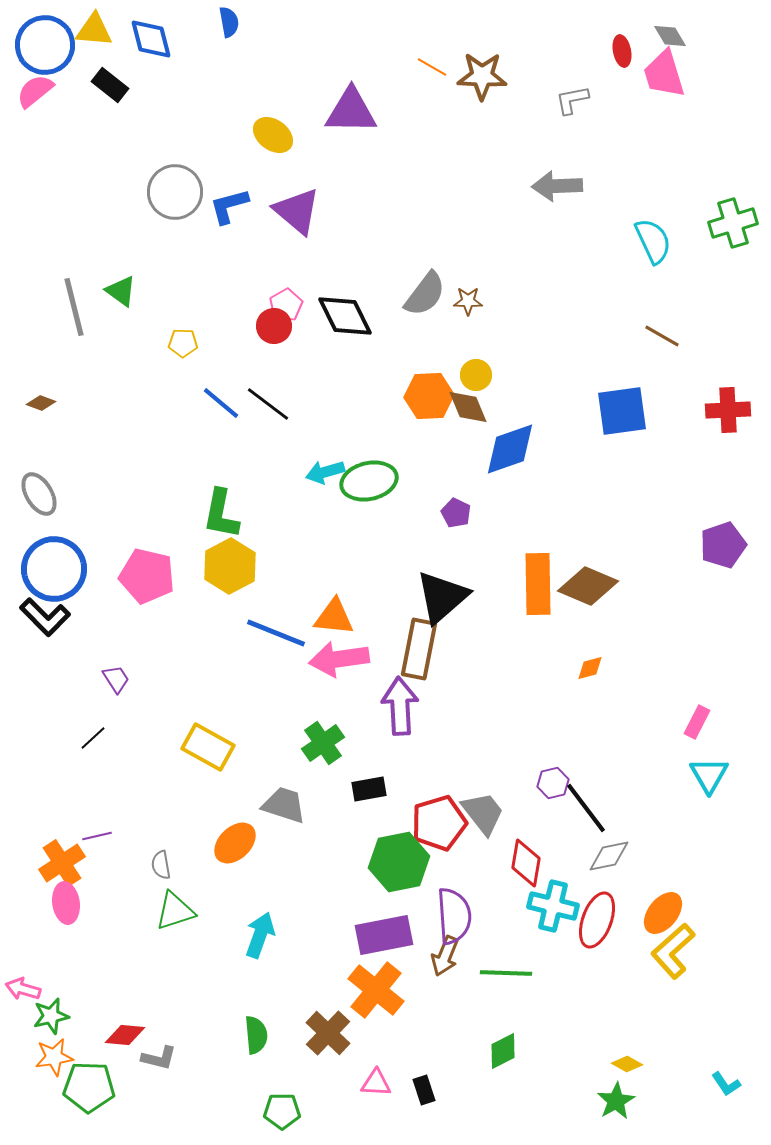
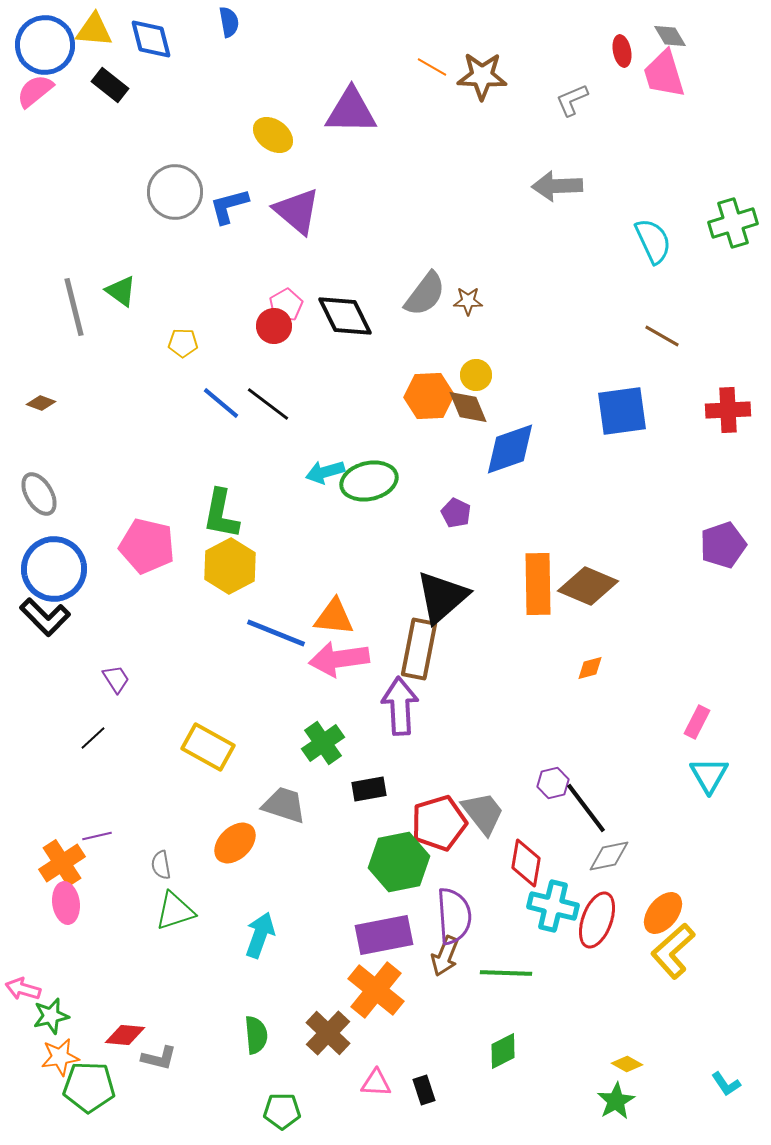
gray L-shape at (572, 100): rotated 12 degrees counterclockwise
pink pentagon at (147, 576): moved 30 px up
orange star at (54, 1057): moved 6 px right
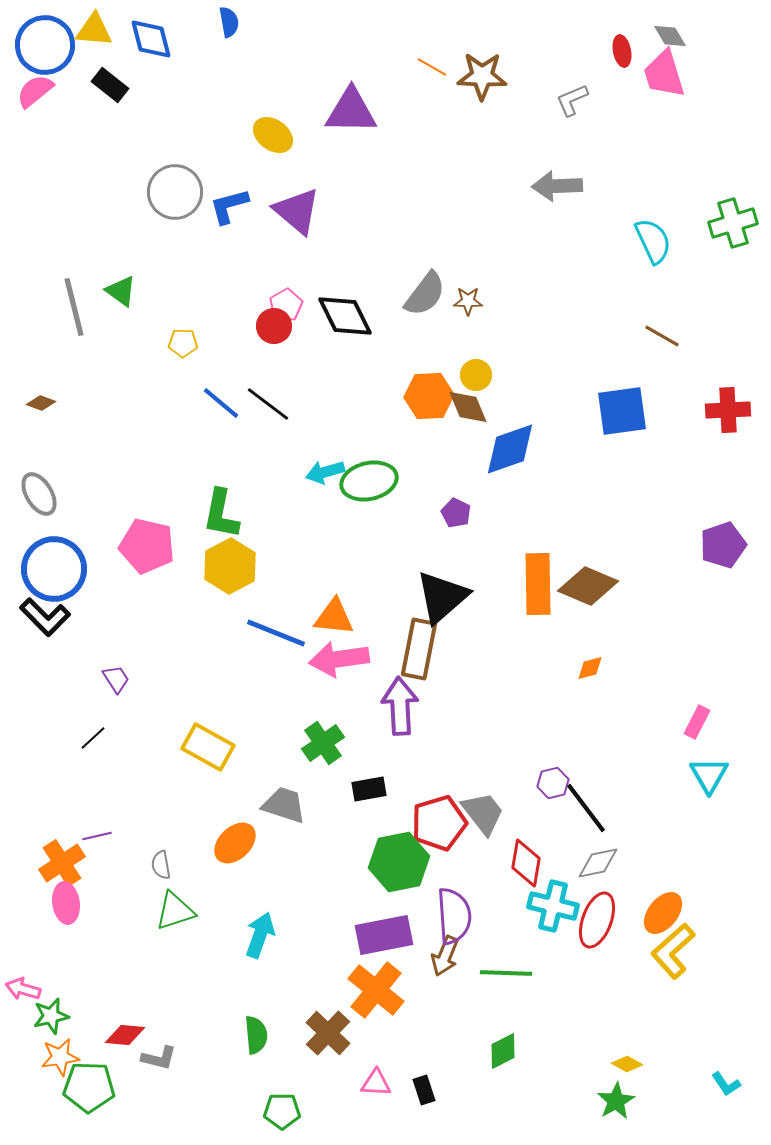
gray diamond at (609, 856): moved 11 px left, 7 px down
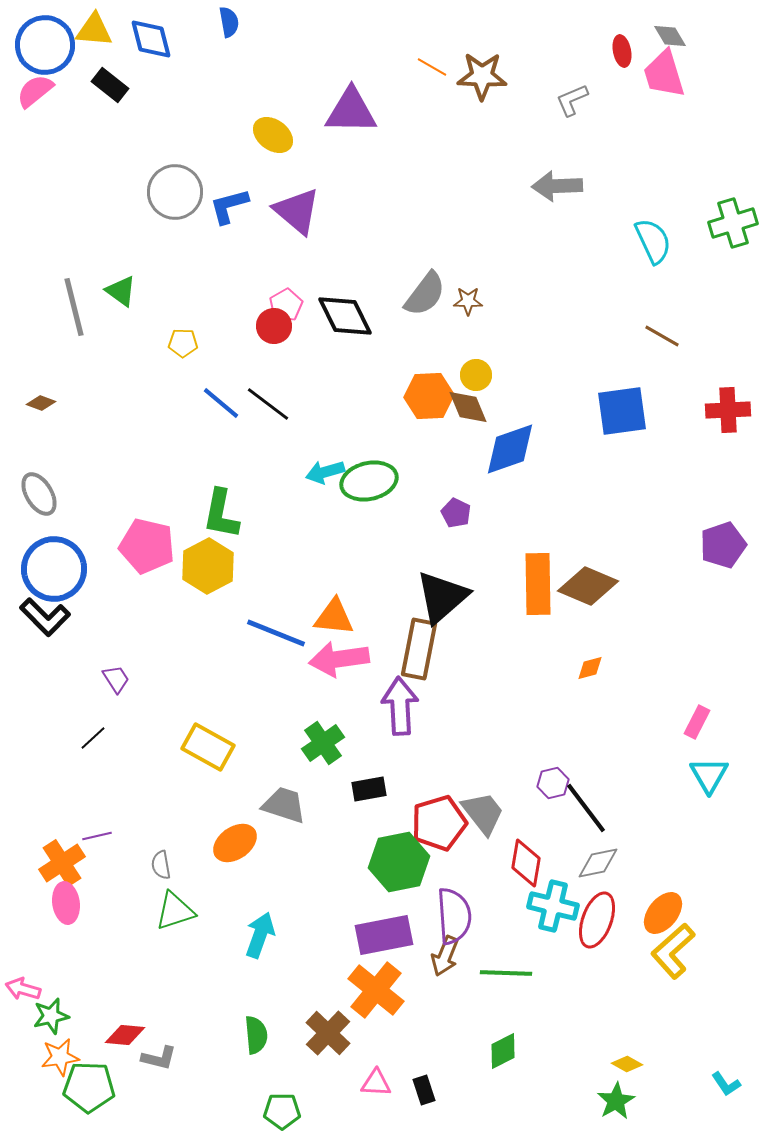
yellow hexagon at (230, 566): moved 22 px left
orange ellipse at (235, 843): rotated 9 degrees clockwise
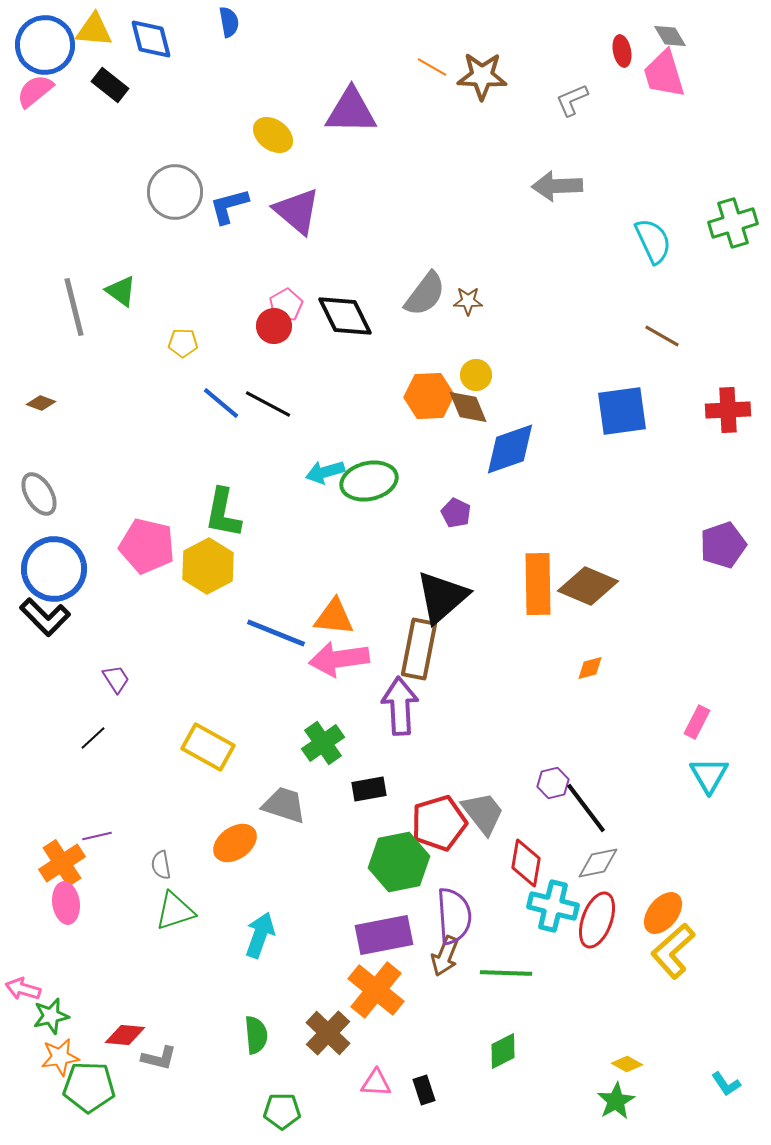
black line at (268, 404): rotated 9 degrees counterclockwise
green L-shape at (221, 514): moved 2 px right, 1 px up
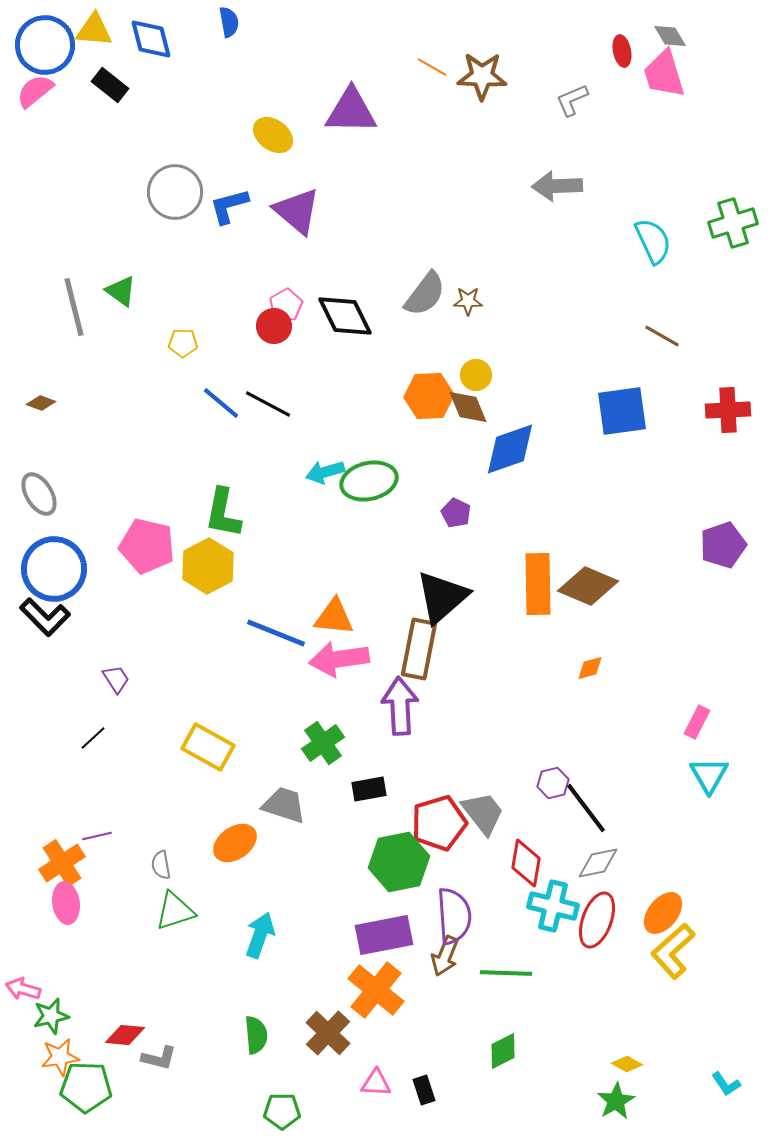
green pentagon at (89, 1087): moved 3 px left
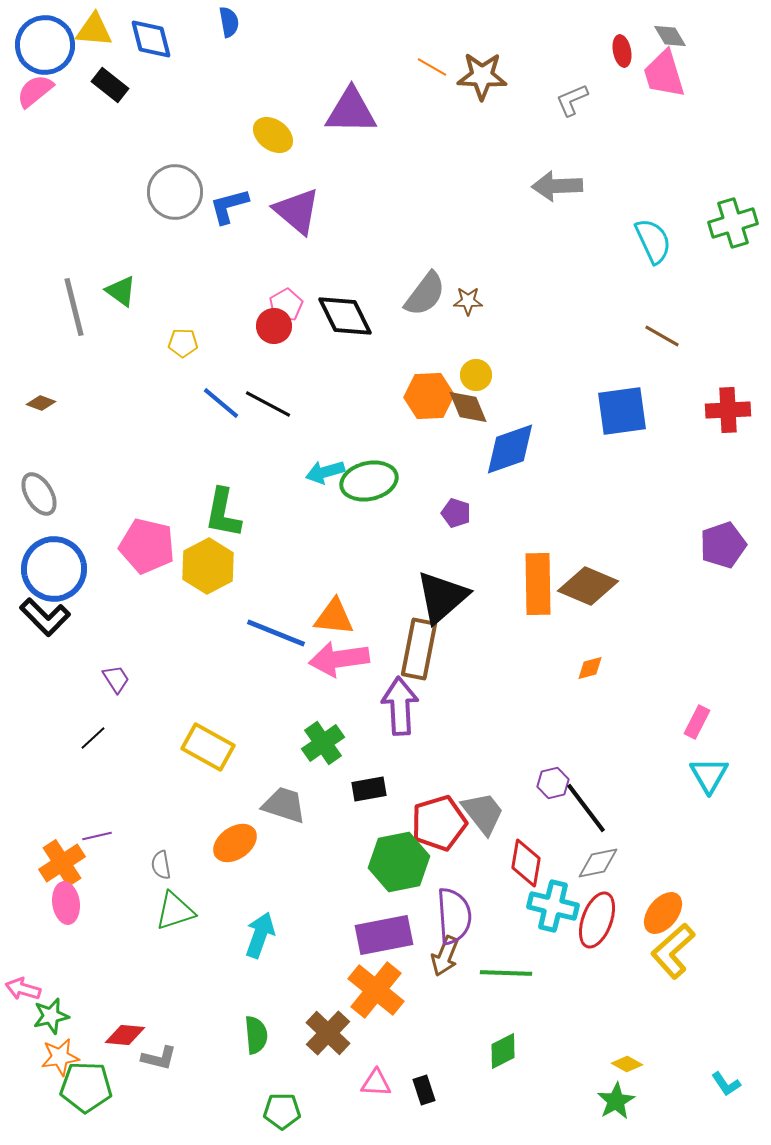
purple pentagon at (456, 513): rotated 8 degrees counterclockwise
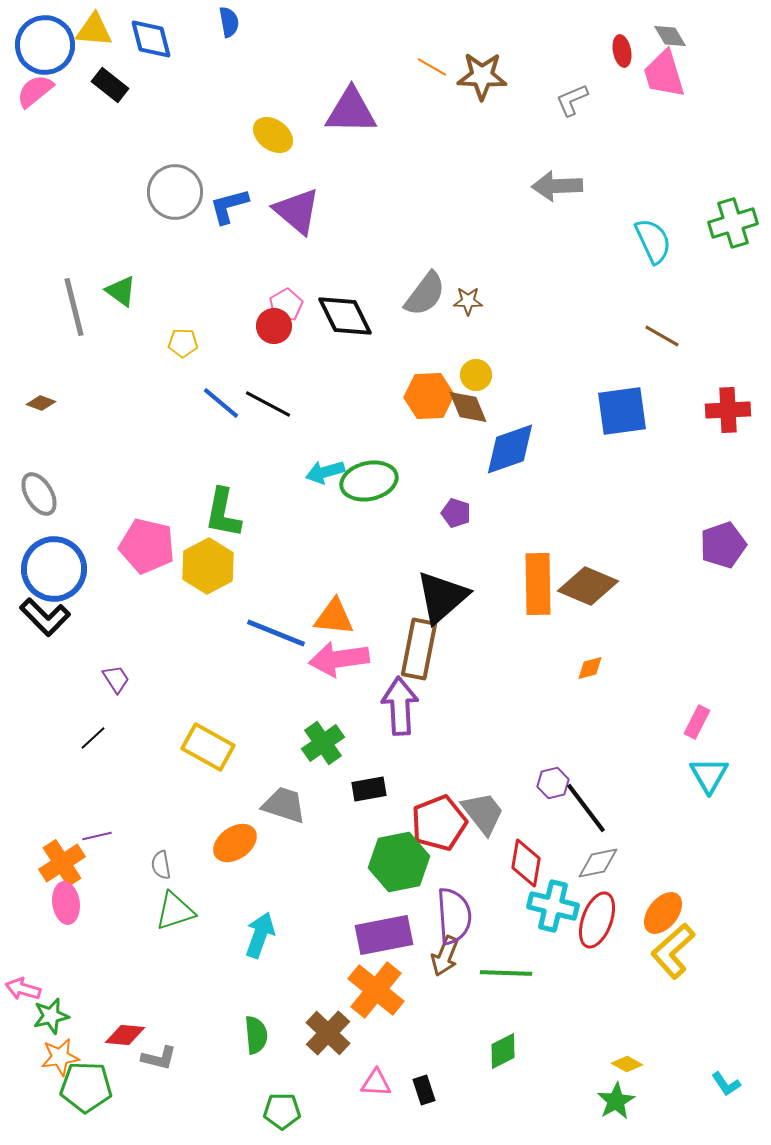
red pentagon at (439, 823): rotated 4 degrees counterclockwise
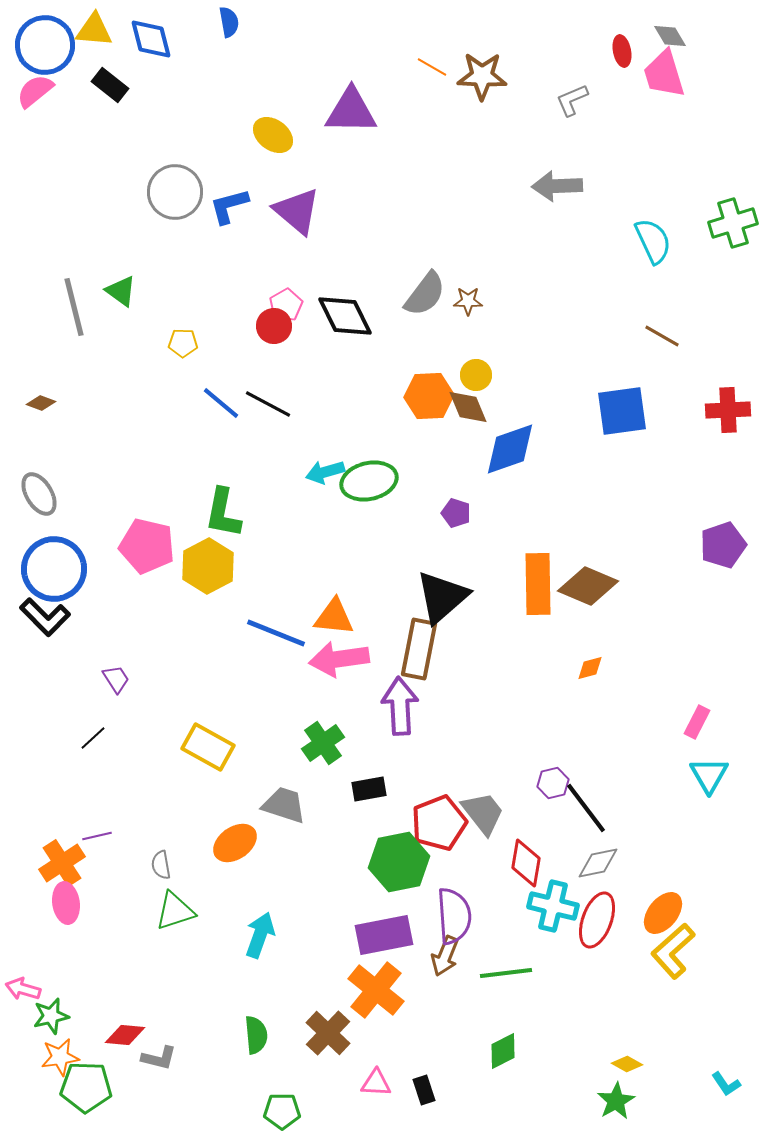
green line at (506, 973): rotated 9 degrees counterclockwise
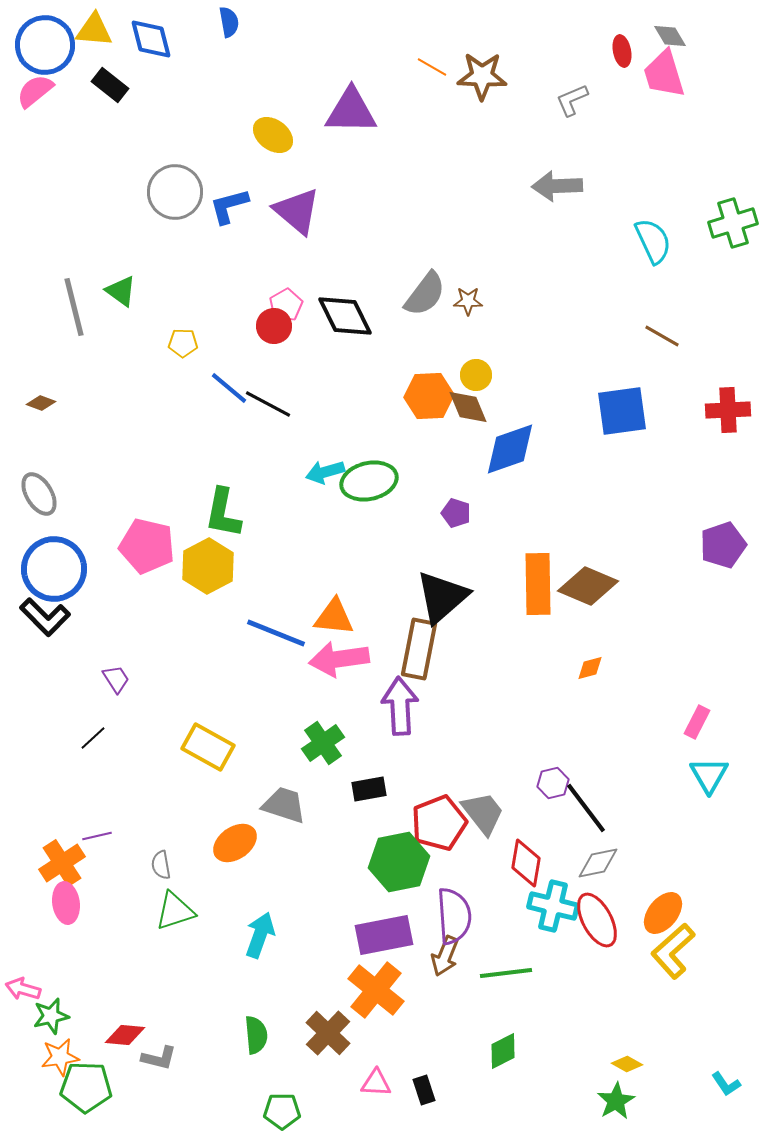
blue line at (221, 403): moved 8 px right, 15 px up
red ellipse at (597, 920): rotated 48 degrees counterclockwise
